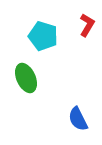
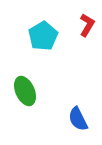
cyan pentagon: rotated 24 degrees clockwise
green ellipse: moved 1 px left, 13 px down
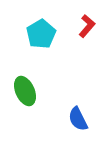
red L-shape: moved 1 px down; rotated 10 degrees clockwise
cyan pentagon: moved 2 px left, 2 px up
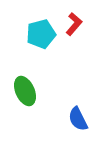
red L-shape: moved 13 px left, 2 px up
cyan pentagon: rotated 16 degrees clockwise
